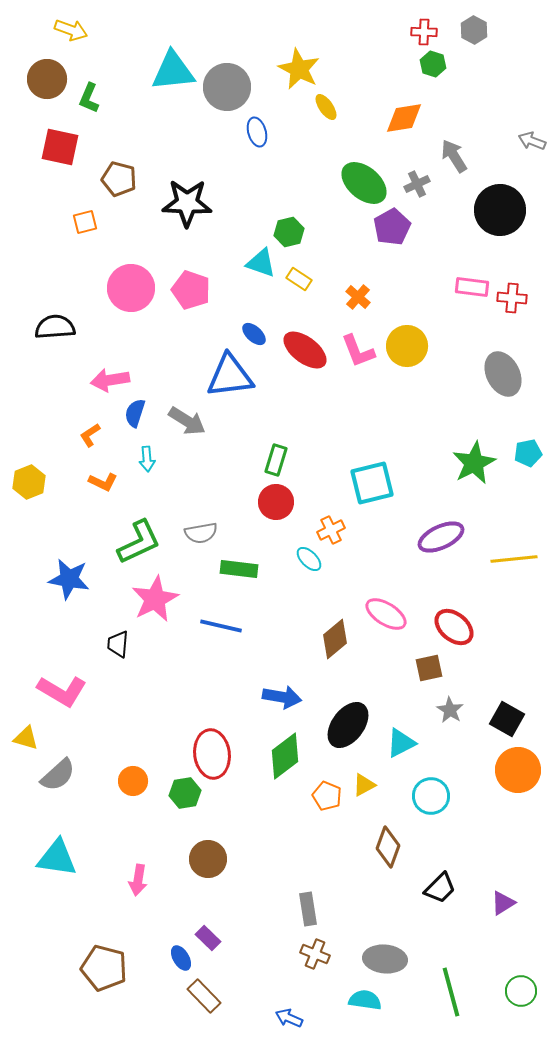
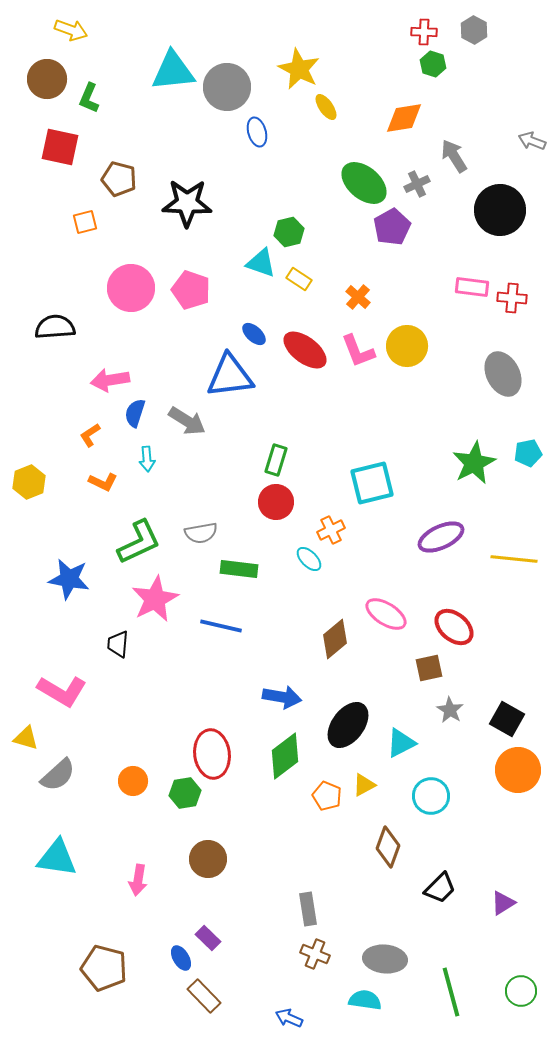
yellow line at (514, 559): rotated 12 degrees clockwise
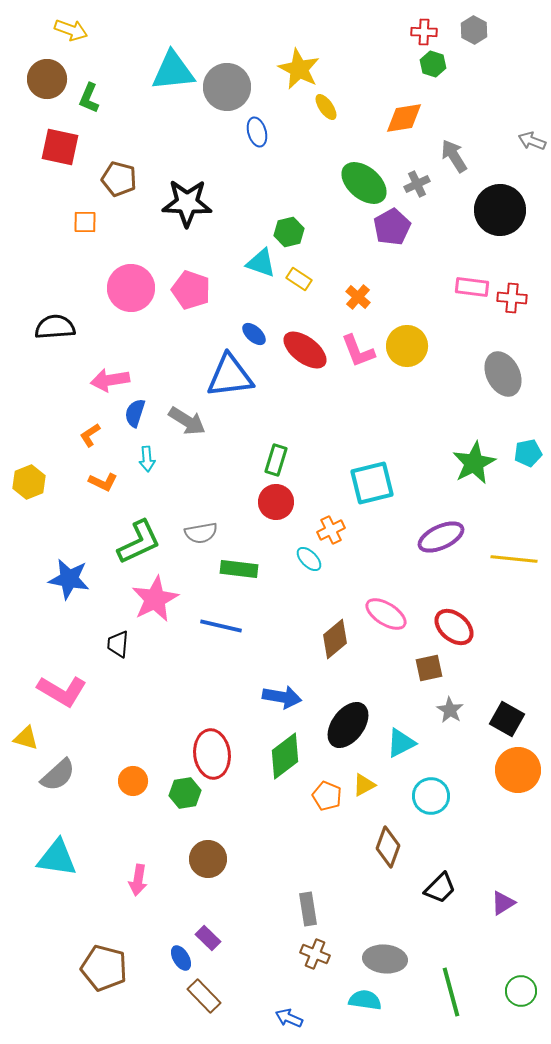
orange square at (85, 222): rotated 15 degrees clockwise
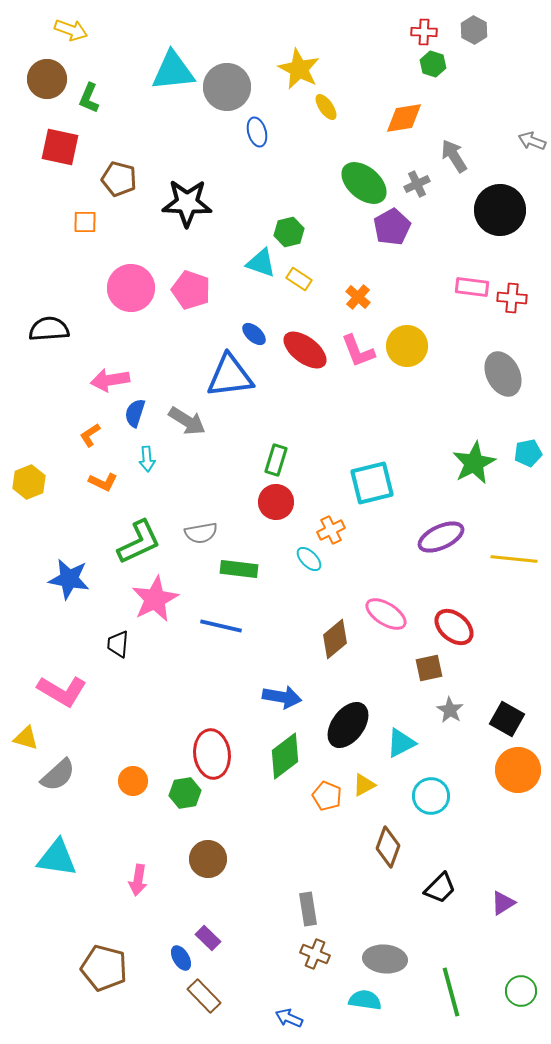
black semicircle at (55, 327): moved 6 px left, 2 px down
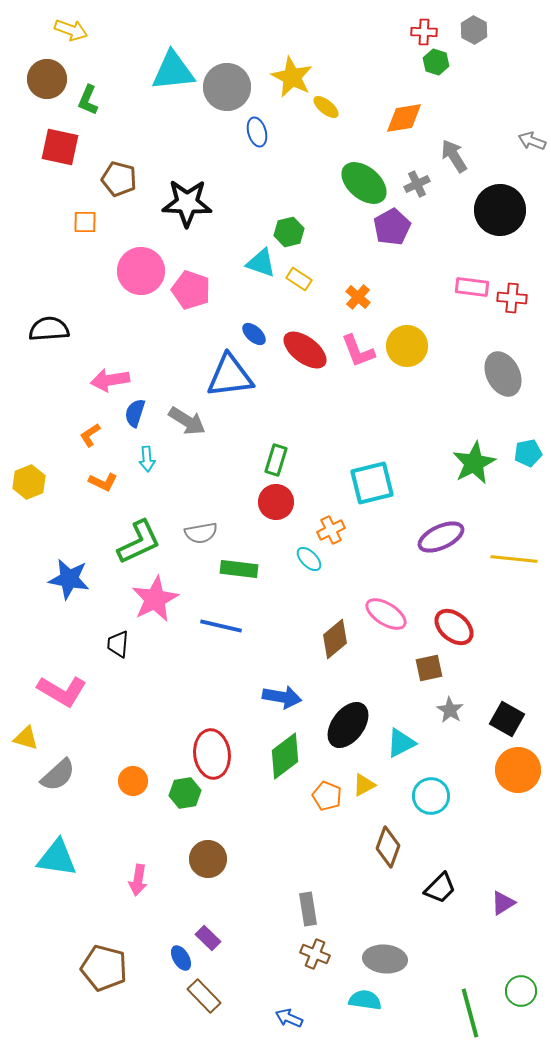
green hexagon at (433, 64): moved 3 px right, 2 px up
yellow star at (299, 69): moved 7 px left, 8 px down
green L-shape at (89, 98): moved 1 px left, 2 px down
yellow ellipse at (326, 107): rotated 16 degrees counterclockwise
pink circle at (131, 288): moved 10 px right, 17 px up
green line at (451, 992): moved 19 px right, 21 px down
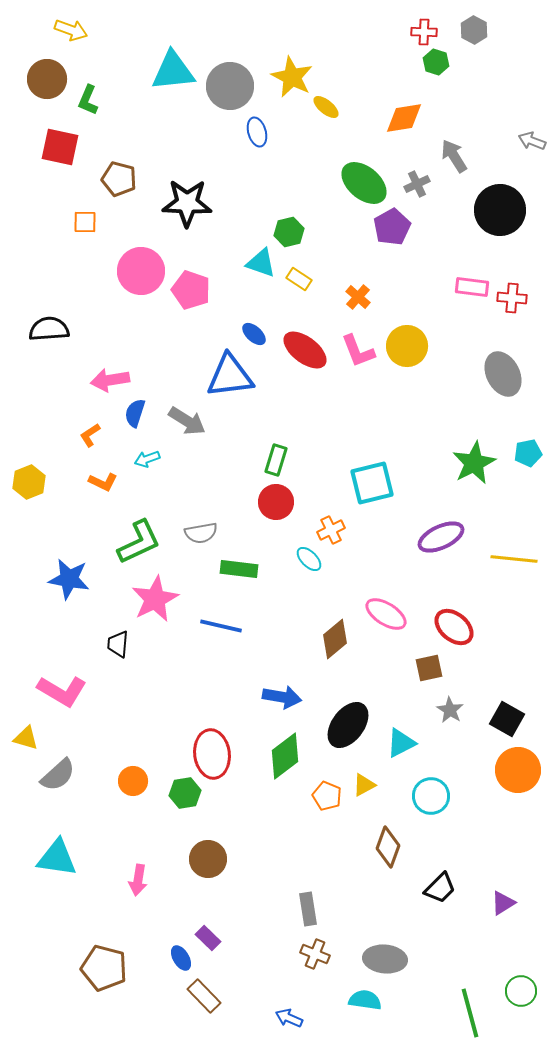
gray circle at (227, 87): moved 3 px right, 1 px up
cyan arrow at (147, 459): rotated 75 degrees clockwise
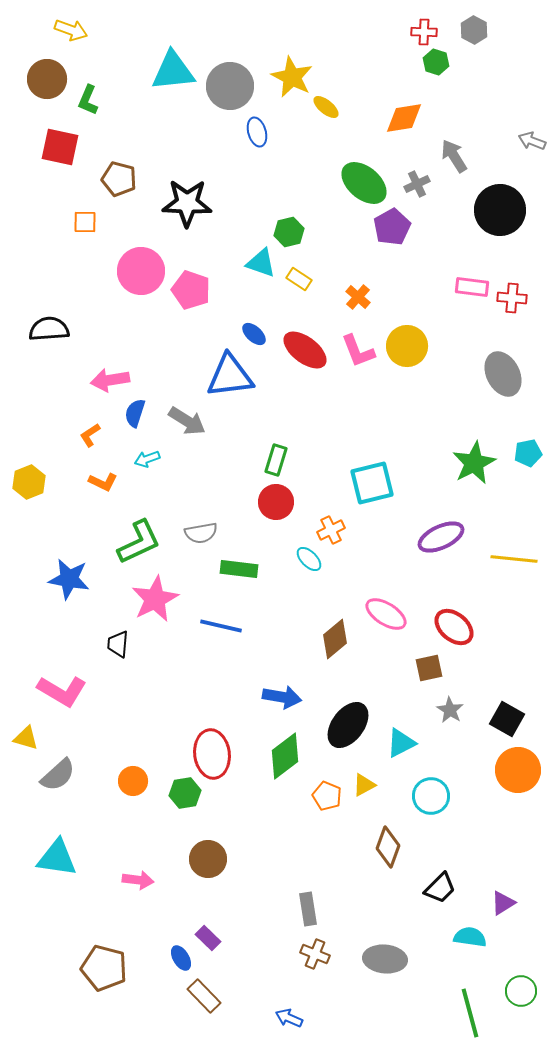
pink arrow at (138, 880): rotated 92 degrees counterclockwise
cyan semicircle at (365, 1000): moved 105 px right, 63 px up
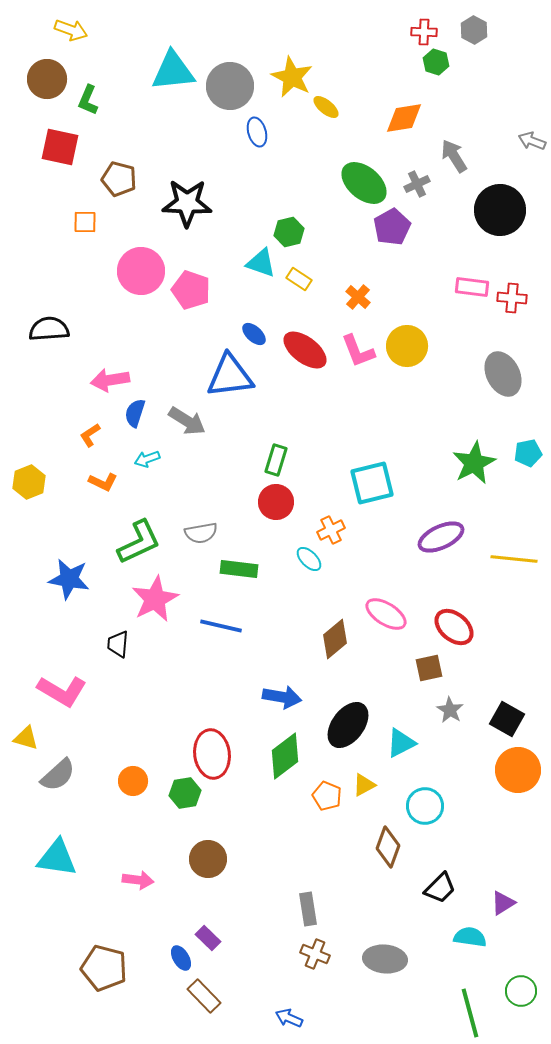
cyan circle at (431, 796): moved 6 px left, 10 px down
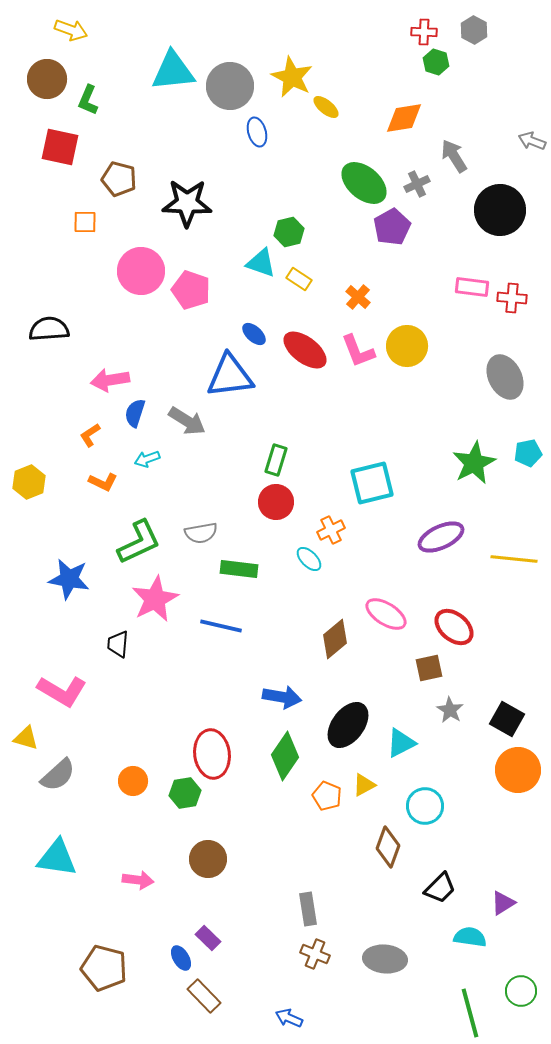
gray ellipse at (503, 374): moved 2 px right, 3 px down
green diamond at (285, 756): rotated 18 degrees counterclockwise
